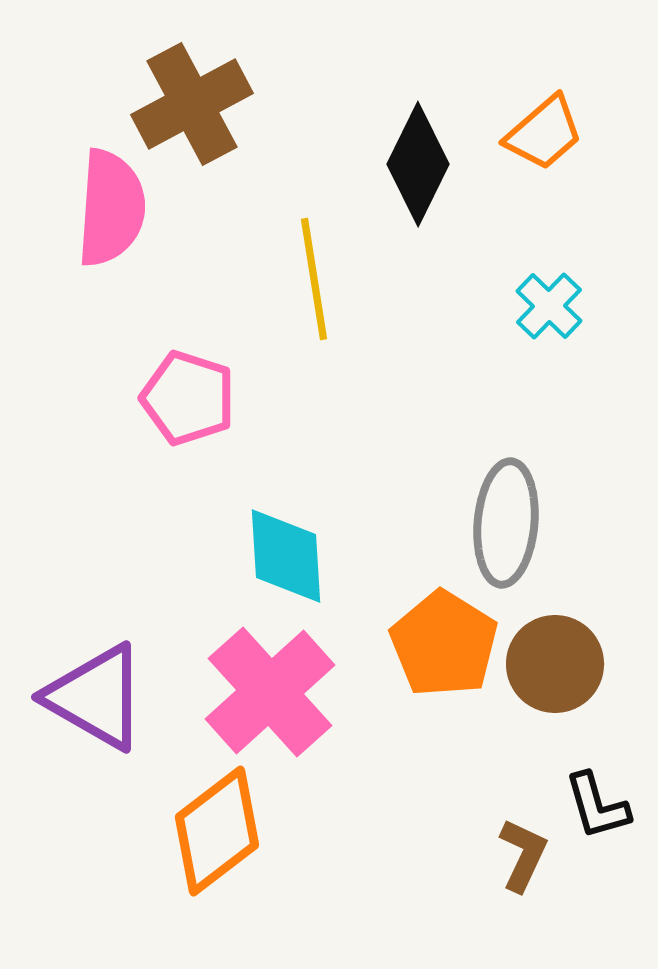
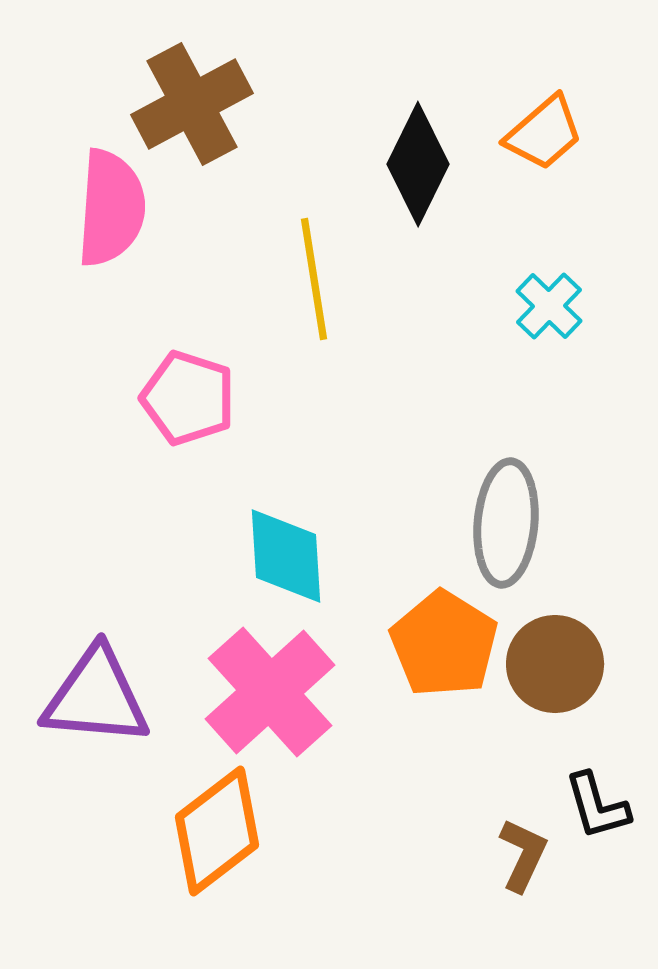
purple triangle: rotated 25 degrees counterclockwise
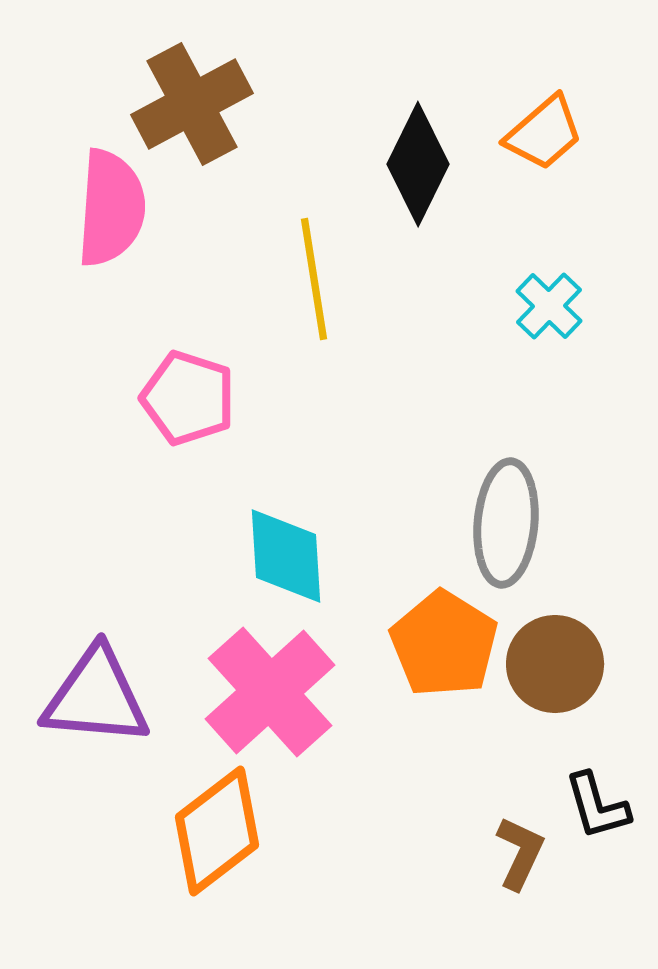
brown L-shape: moved 3 px left, 2 px up
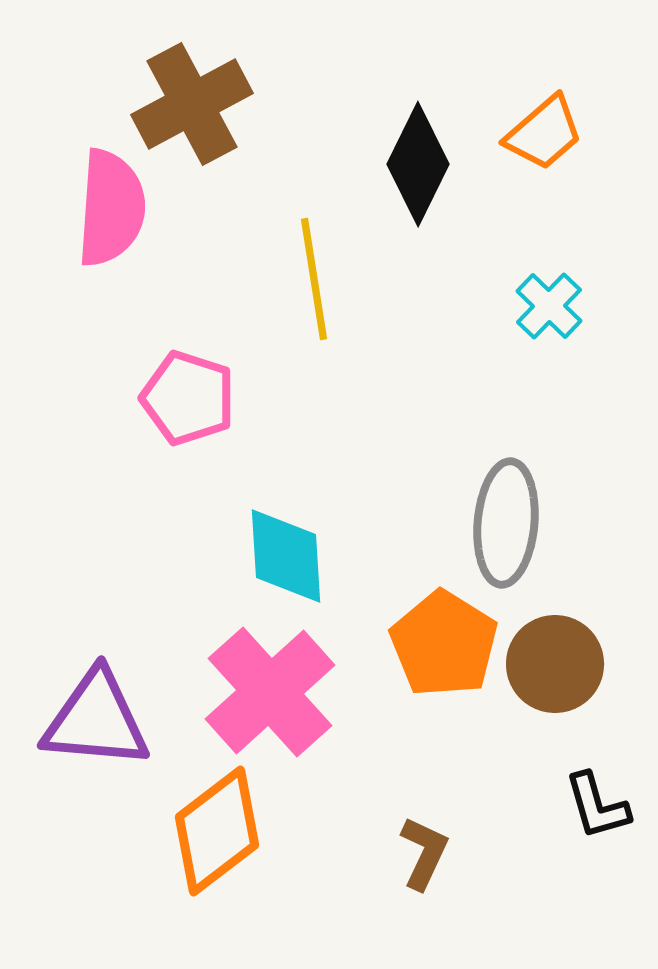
purple triangle: moved 23 px down
brown L-shape: moved 96 px left
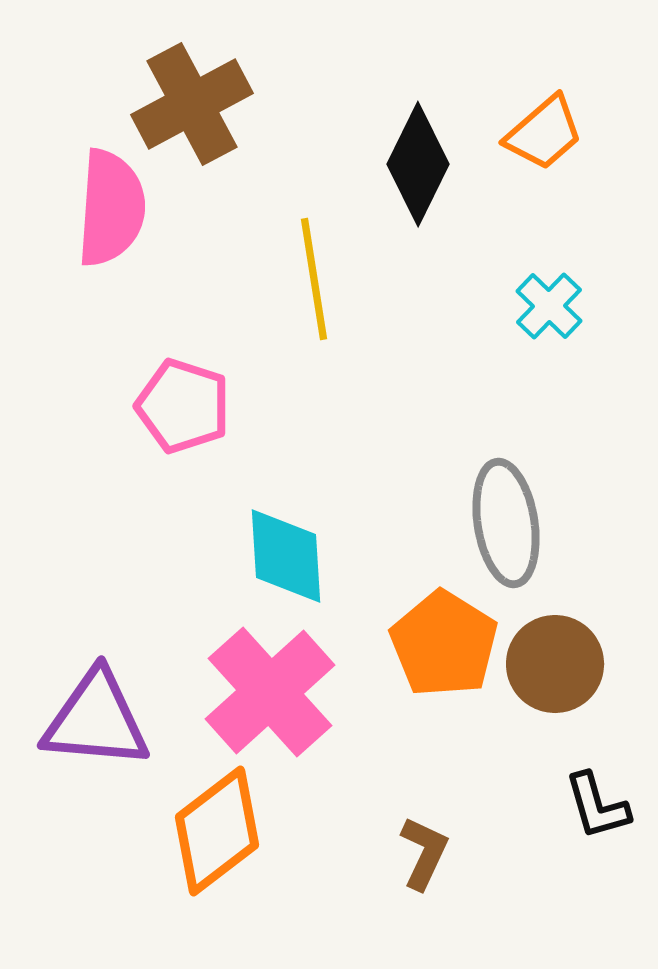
pink pentagon: moved 5 px left, 8 px down
gray ellipse: rotated 14 degrees counterclockwise
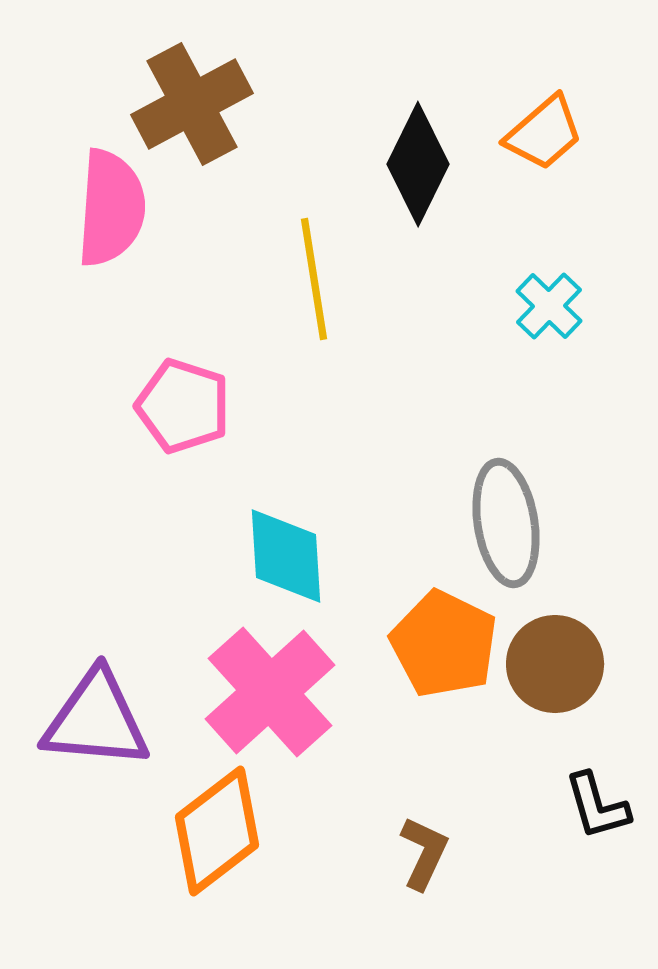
orange pentagon: rotated 6 degrees counterclockwise
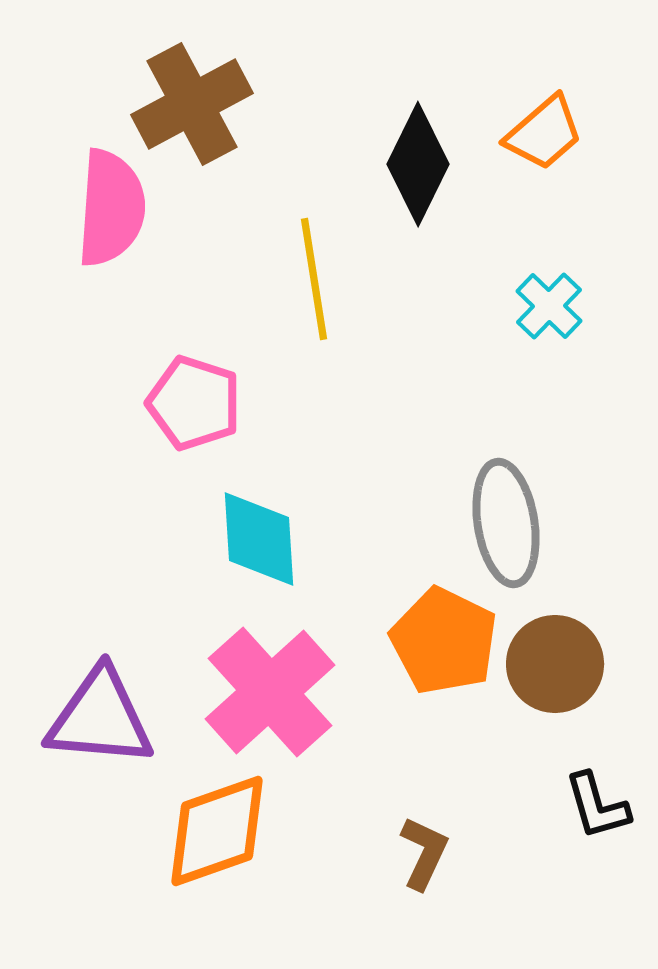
pink pentagon: moved 11 px right, 3 px up
cyan diamond: moved 27 px left, 17 px up
orange pentagon: moved 3 px up
purple triangle: moved 4 px right, 2 px up
orange diamond: rotated 18 degrees clockwise
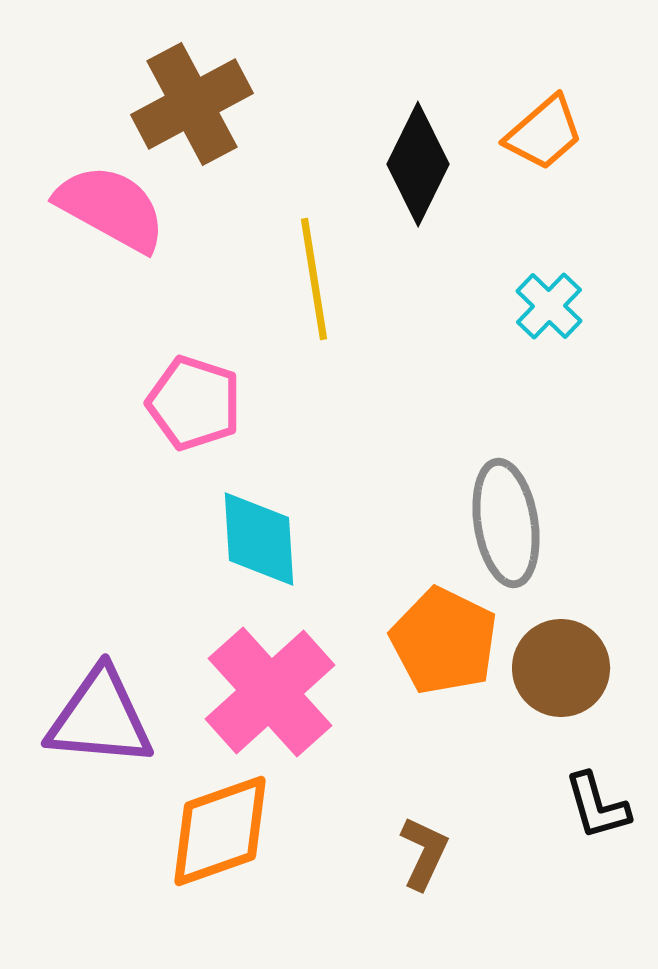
pink semicircle: rotated 65 degrees counterclockwise
brown circle: moved 6 px right, 4 px down
orange diamond: moved 3 px right
